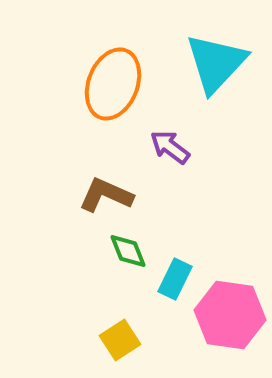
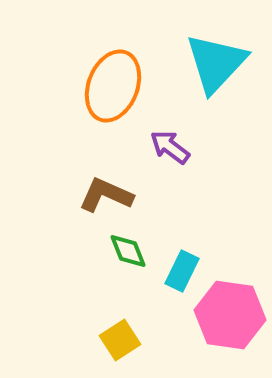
orange ellipse: moved 2 px down
cyan rectangle: moved 7 px right, 8 px up
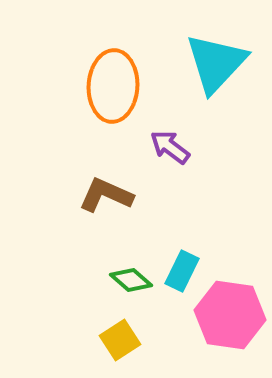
orange ellipse: rotated 18 degrees counterclockwise
green diamond: moved 3 px right, 29 px down; rotated 27 degrees counterclockwise
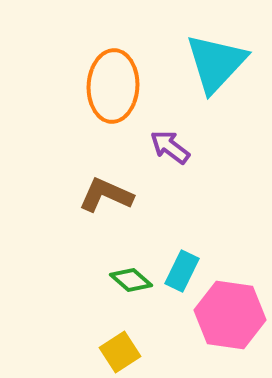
yellow square: moved 12 px down
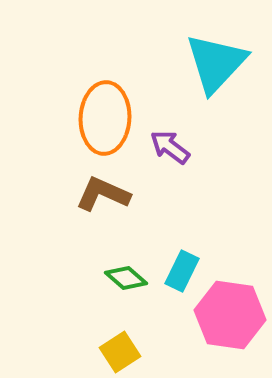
orange ellipse: moved 8 px left, 32 px down
brown L-shape: moved 3 px left, 1 px up
green diamond: moved 5 px left, 2 px up
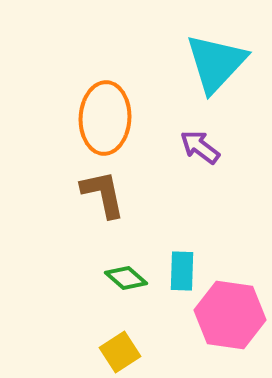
purple arrow: moved 30 px right
brown L-shape: rotated 54 degrees clockwise
cyan rectangle: rotated 24 degrees counterclockwise
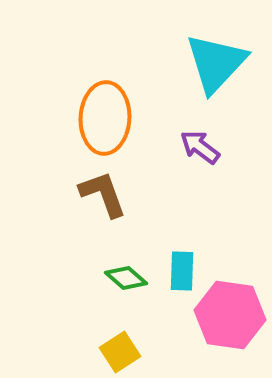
brown L-shape: rotated 8 degrees counterclockwise
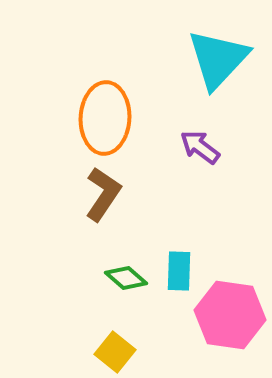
cyan triangle: moved 2 px right, 4 px up
brown L-shape: rotated 54 degrees clockwise
cyan rectangle: moved 3 px left
yellow square: moved 5 px left; rotated 18 degrees counterclockwise
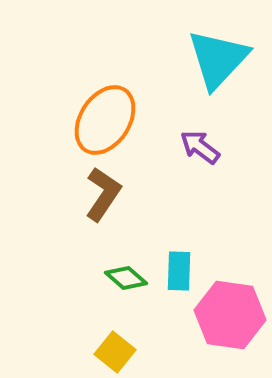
orange ellipse: moved 2 px down; rotated 30 degrees clockwise
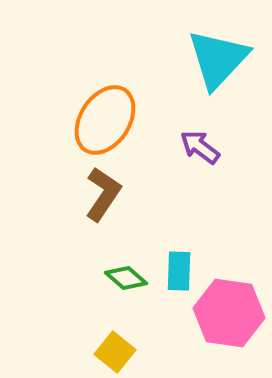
pink hexagon: moved 1 px left, 2 px up
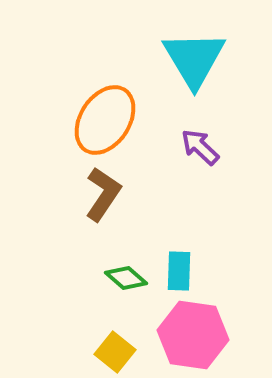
cyan triangle: moved 24 px left; rotated 14 degrees counterclockwise
purple arrow: rotated 6 degrees clockwise
pink hexagon: moved 36 px left, 22 px down
